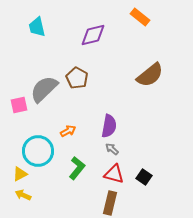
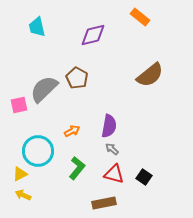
orange arrow: moved 4 px right
brown rectangle: moved 6 px left; rotated 65 degrees clockwise
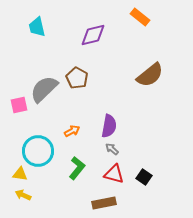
yellow triangle: rotated 35 degrees clockwise
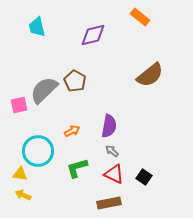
brown pentagon: moved 2 px left, 3 px down
gray semicircle: moved 1 px down
gray arrow: moved 2 px down
green L-shape: rotated 145 degrees counterclockwise
red triangle: rotated 10 degrees clockwise
brown rectangle: moved 5 px right
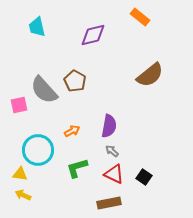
gray semicircle: rotated 88 degrees counterclockwise
cyan circle: moved 1 px up
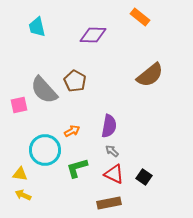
purple diamond: rotated 16 degrees clockwise
cyan circle: moved 7 px right
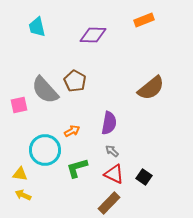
orange rectangle: moved 4 px right, 3 px down; rotated 60 degrees counterclockwise
brown semicircle: moved 1 px right, 13 px down
gray semicircle: moved 1 px right
purple semicircle: moved 3 px up
brown rectangle: rotated 35 degrees counterclockwise
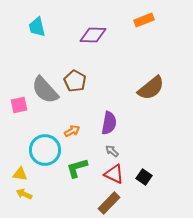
yellow arrow: moved 1 px right, 1 px up
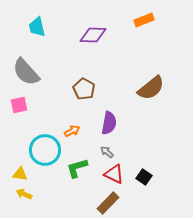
brown pentagon: moved 9 px right, 8 px down
gray semicircle: moved 19 px left, 18 px up
gray arrow: moved 5 px left, 1 px down
brown rectangle: moved 1 px left
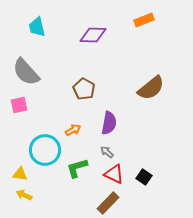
orange arrow: moved 1 px right, 1 px up
yellow arrow: moved 1 px down
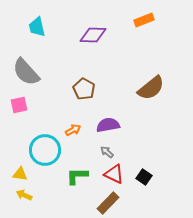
purple semicircle: moved 1 px left, 2 px down; rotated 110 degrees counterclockwise
green L-shape: moved 8 px down; rotated 15 degrees clockwise
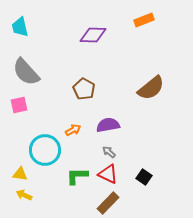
cyan trapezoid: moved 17 px left
gray arrow: moved 2 px right
red triangle: moved 6 px left
